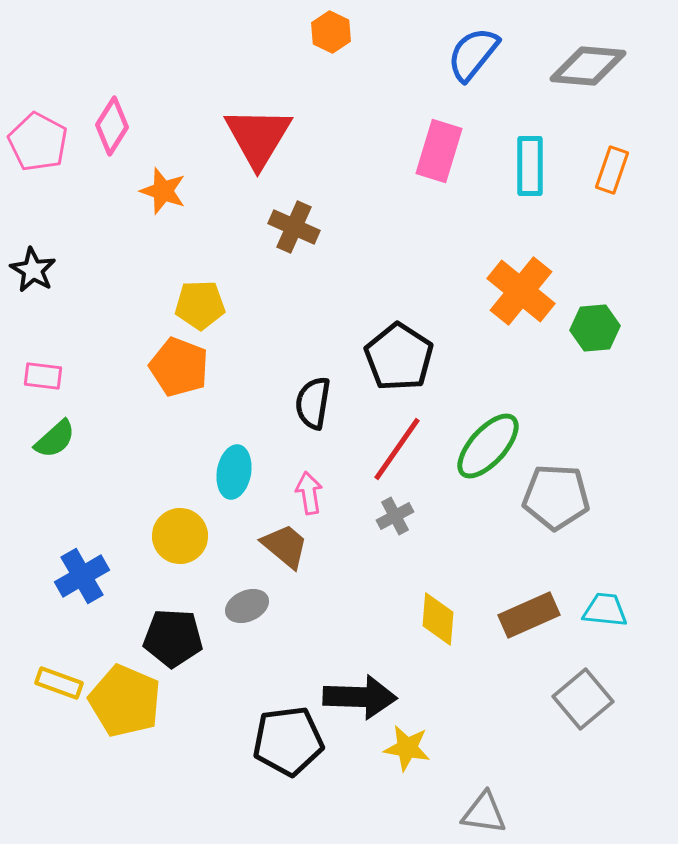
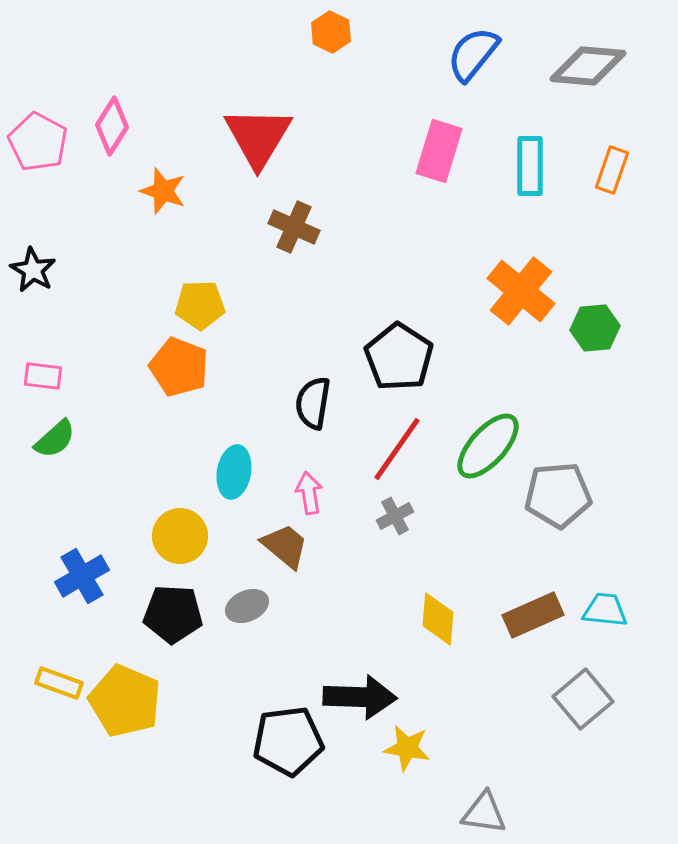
gray pentagon at (556, 497): moved 2 px right, 2 px up; rotated 8 degrees counterclockwise
brown rectangle at (529, 615): moved 4 px right
black pentagon at (173, 638): moved 24 px up
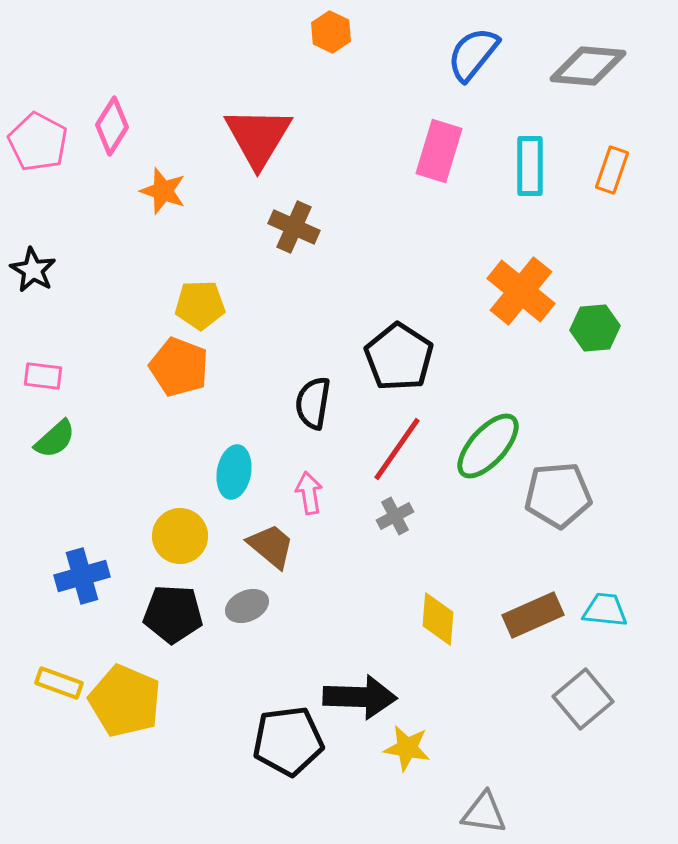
brown trapezoid at (285, 546): moved 14 px left
blue cross at (82, 576): rotated 14 degrees clockwise
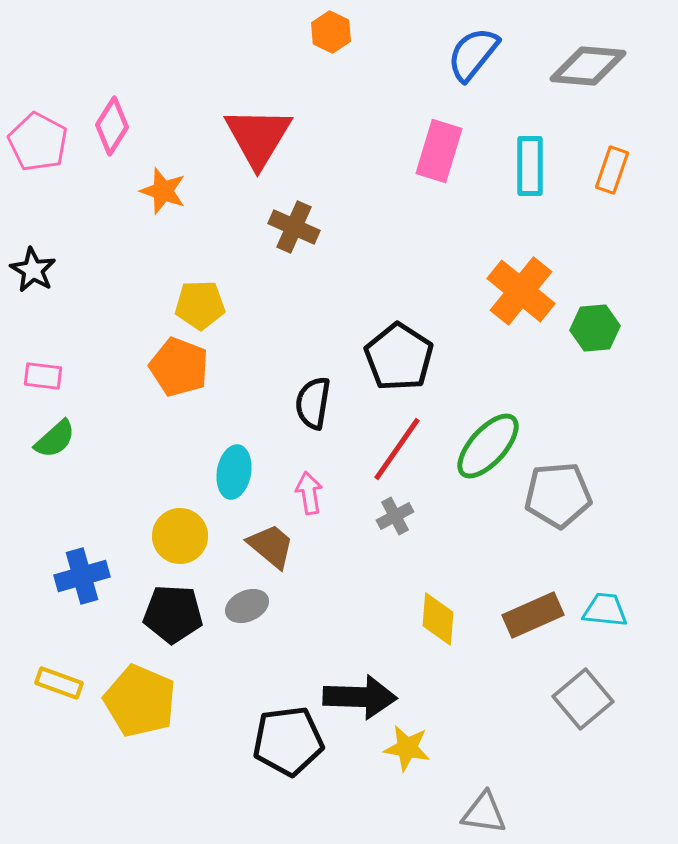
yellow pentagon at (125, 701): moved 15 px right
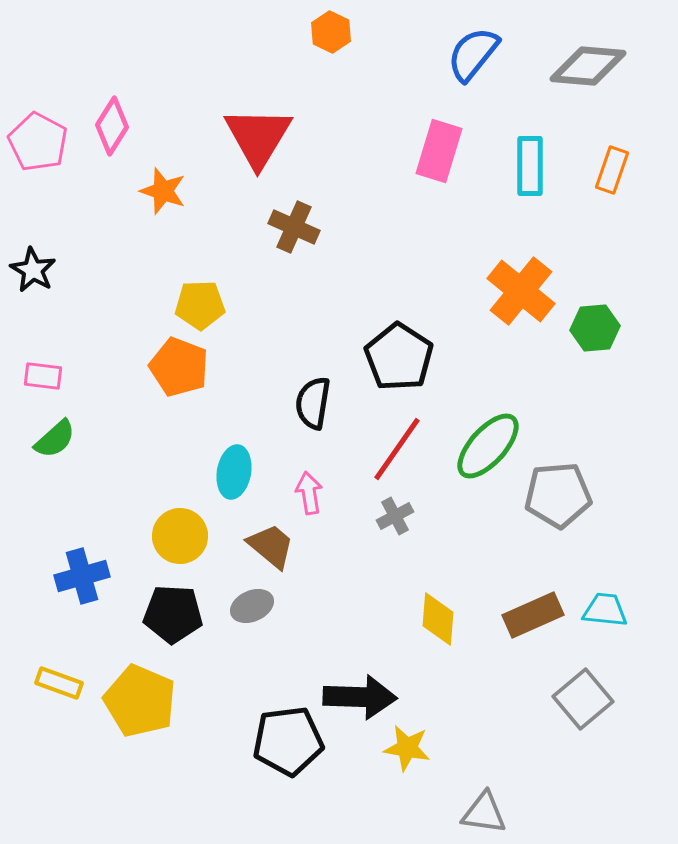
gray ellipse at (247, 606): moved 5 px right
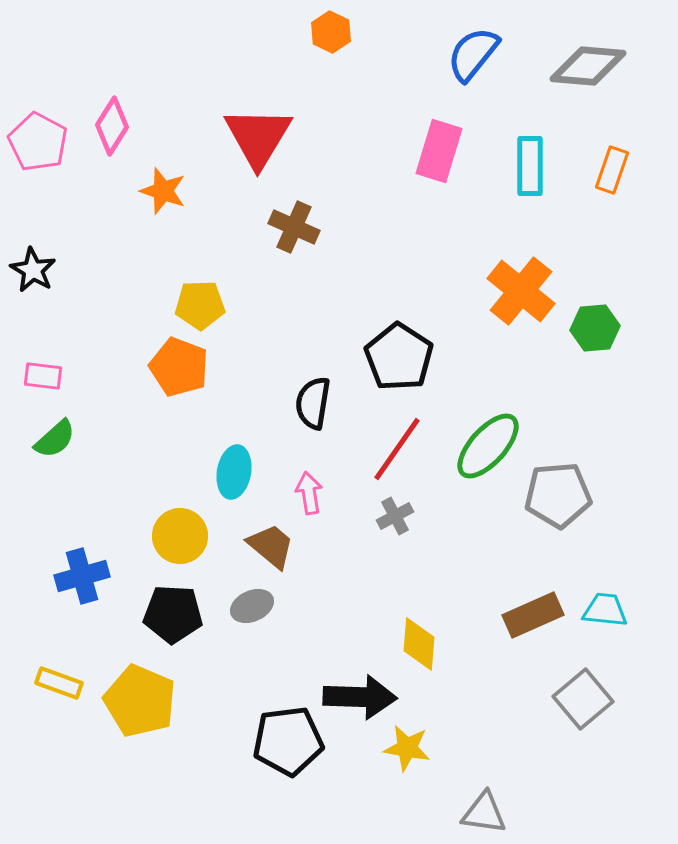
yellow diamond at (438, 619): moved 19 px left, 25 px down
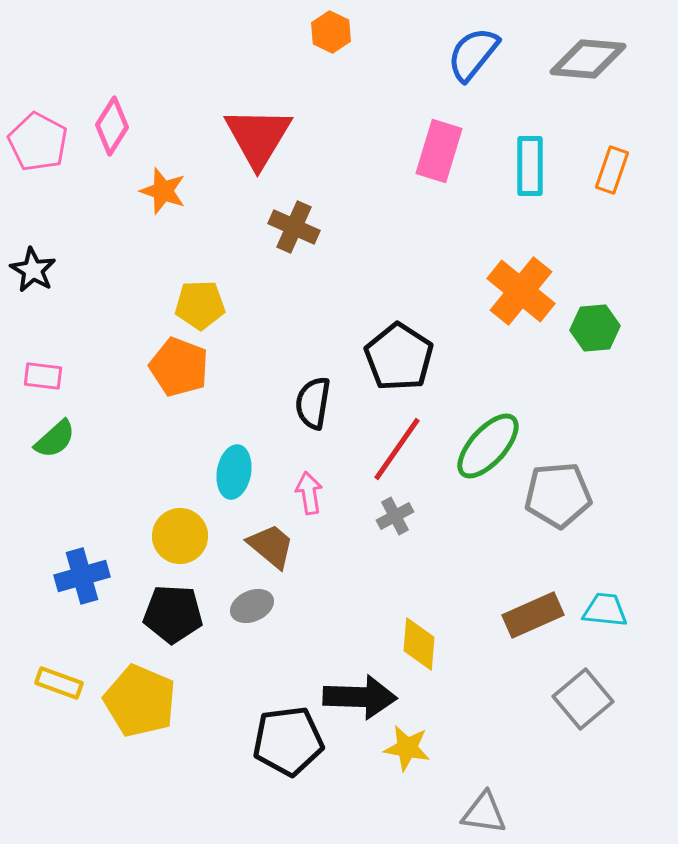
gray diamond at (588, 66): moved 7 px up
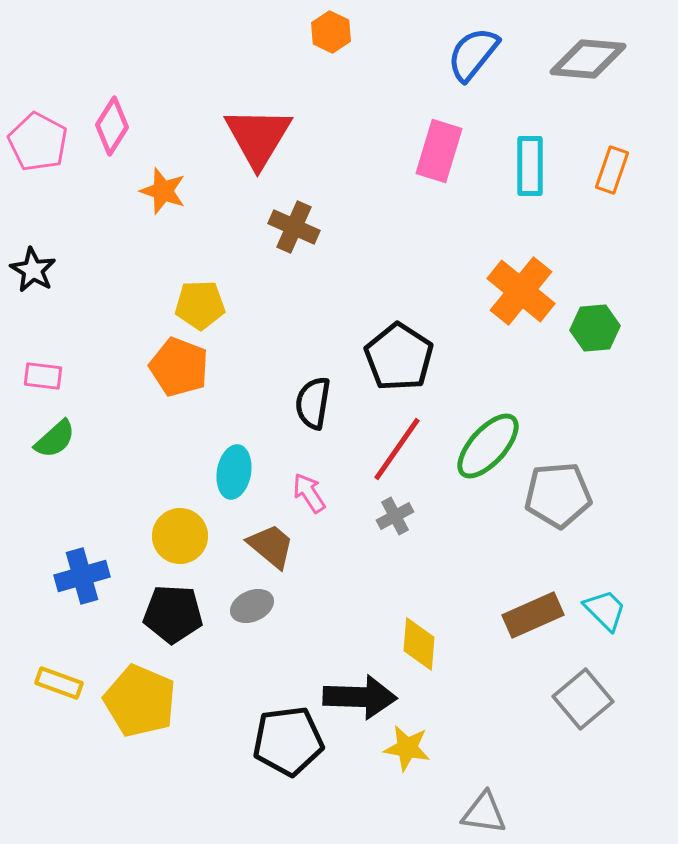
pink arrow at (309, 493): rotated 24 degrees counterclockwise
cyan trapezoid at (605, 610): rotated 39 degrees clockwise
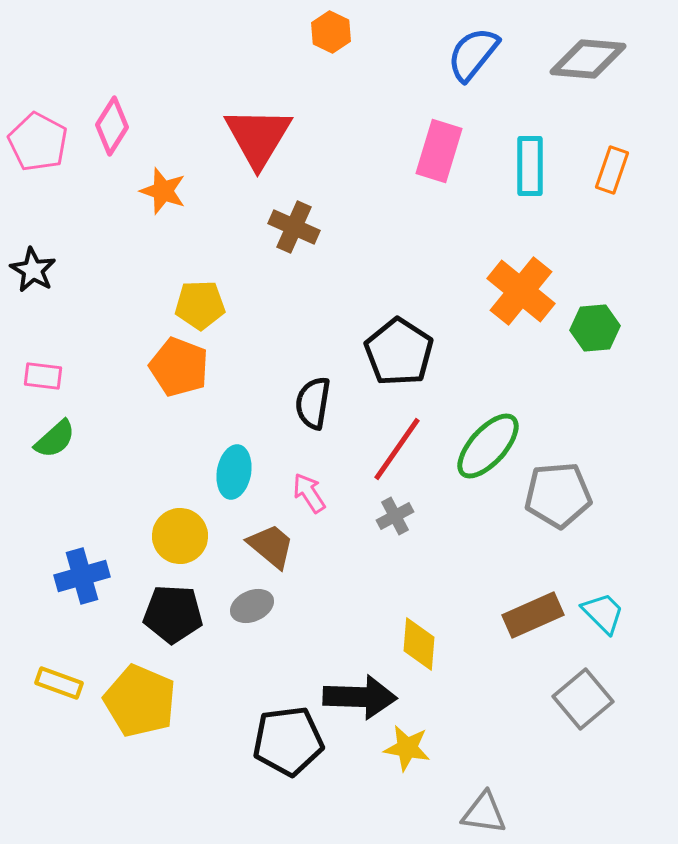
black pentagon at (399, 357): moved 5 px up
cyan trapezoid at (605, 610): moved 2 px left, 3 px down
